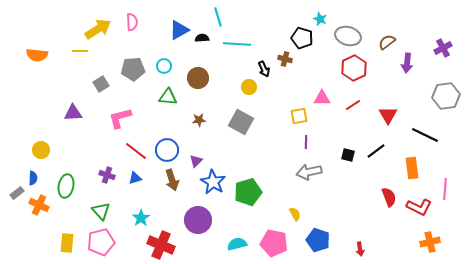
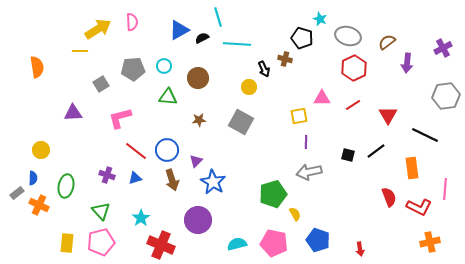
black semicircle at (202, 38): rotated 24 degrees counterclockwise
orange semicircle at (37, 55): moved 12 px down; rotated 105 degrees counterclockwise
green pentagon at (248, 192): moved 25 px right, 2 px down
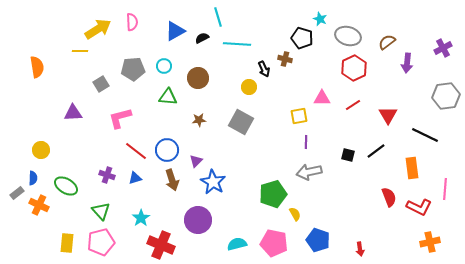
blue triangle at (179, 30): moved 4 px left, 1 px down
green ellipse at (66, 186): rotated 70 degrees counterclockwise
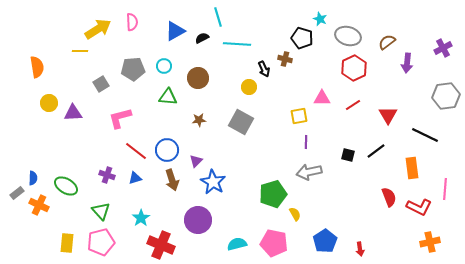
yellow circle at (41, 150): moved 8 px right, 47 px up
blue pentagon at (318, 240): moved 7 px right, 1 px down; rotated 20 degrees clockwise
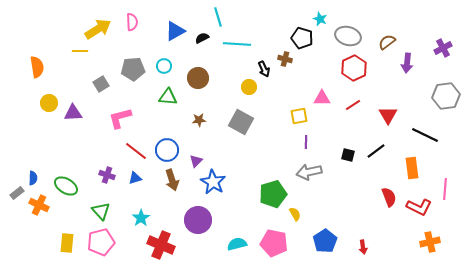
red arrow at (360, 249): moved 3 px right, 2 px up
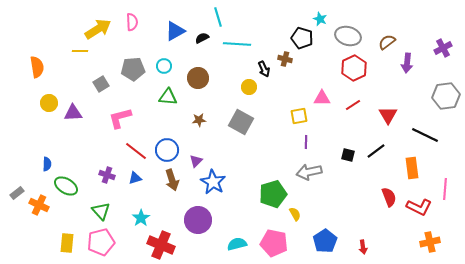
blue semicircle at (33, 178): moved 14 px right, 14 px up
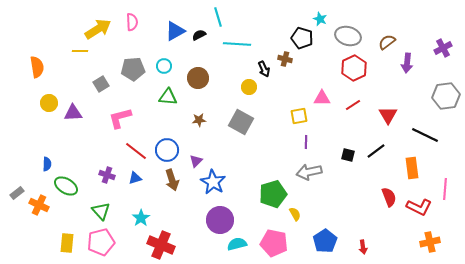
black semicircle at (202, 38): moved 3 px left, 3 px up
purple circle at (198, 220): moved 22 px right
